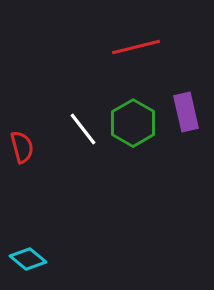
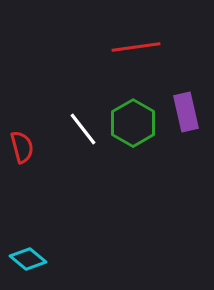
red line: rotated 6 degrees clockwise
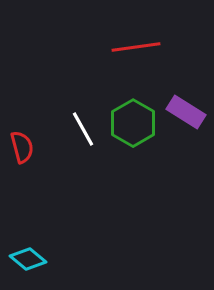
purple rectangle: rotated 45 degrees counterclockwise
white line: rotated 9 degrees clockwise
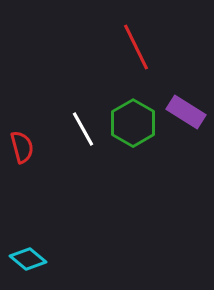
red line: rotated 72 degrees clockwise
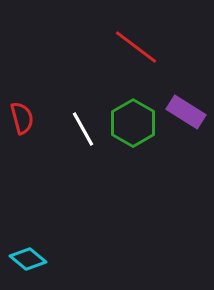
red line: rotated 27 degrees counterclockwise
red semicircle: moved 29 px up
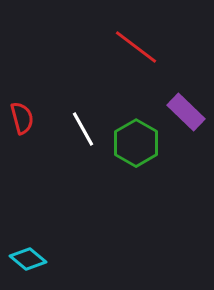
purple rectangle: rotated 12 degrees clockwise
green hexagon: moved 3 px right, 20 px down
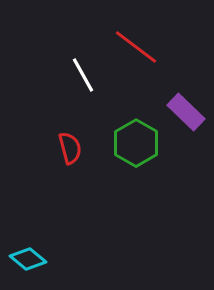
red semicircle: moved 48 px right, 30 px down
white line: moved 54 px up
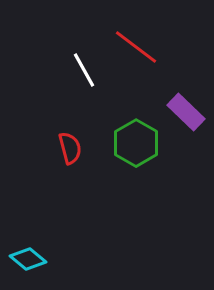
white line: moved 1 px right, 5 px up
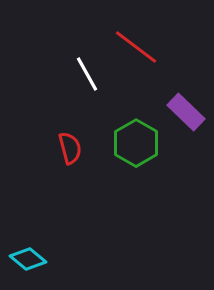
white line: moved 3 px right, 4 px down
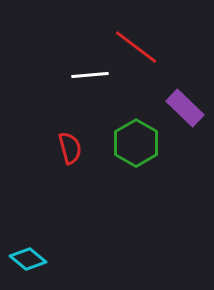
white line: moved 3 px right, 1 px down; rotated 66 degrees counterclockwise
purple rectangle: moved 1 px left, 4 px up
